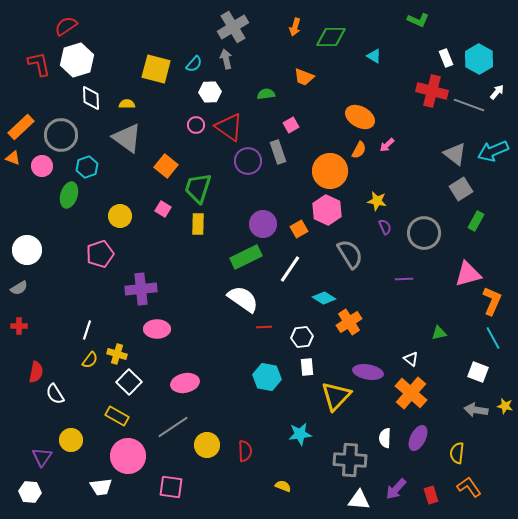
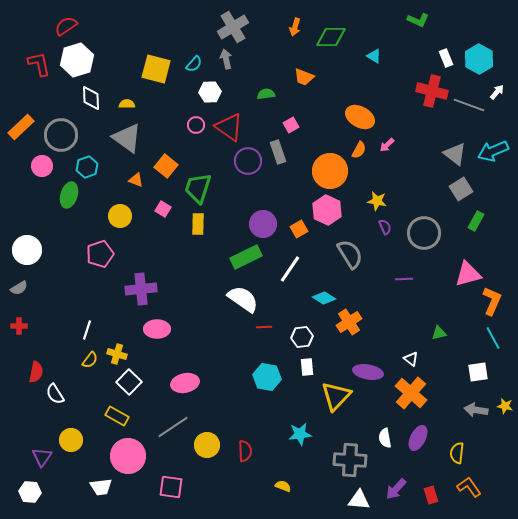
orange triangle at (13, 158): moved 123 px right, 22 px down
white square at (478, 372): rotated 30 degrees counterclockwise
white semicircle at (385, 438): rotated 12 degrees counterclockwise
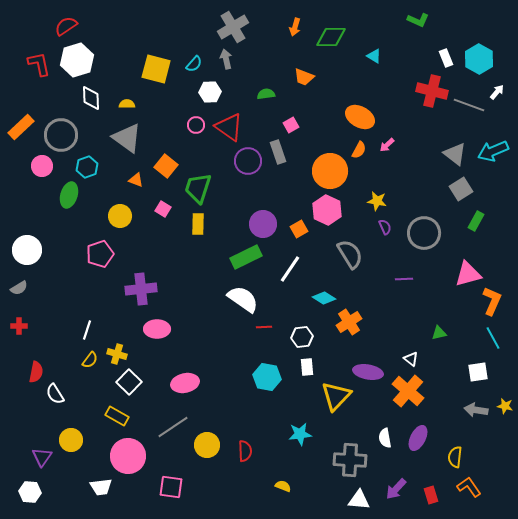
orange cross at (411, 393): moved 3 px left, 2 px up
yellow semicircle at (457, 453): moved 2 px left, 4 px down
